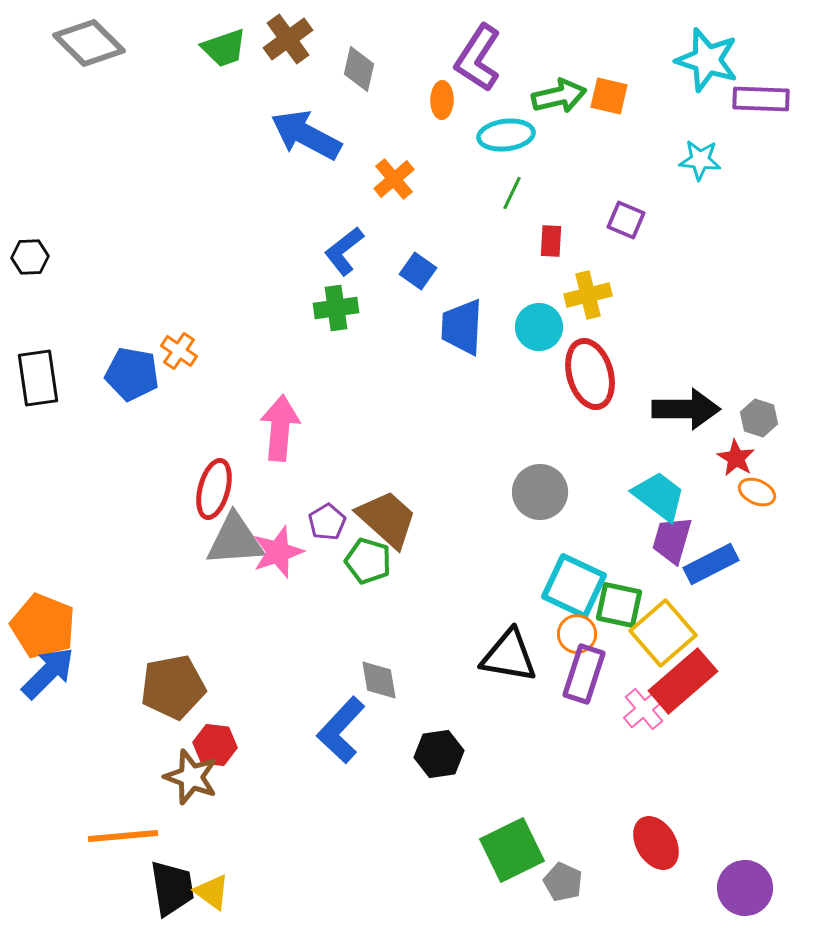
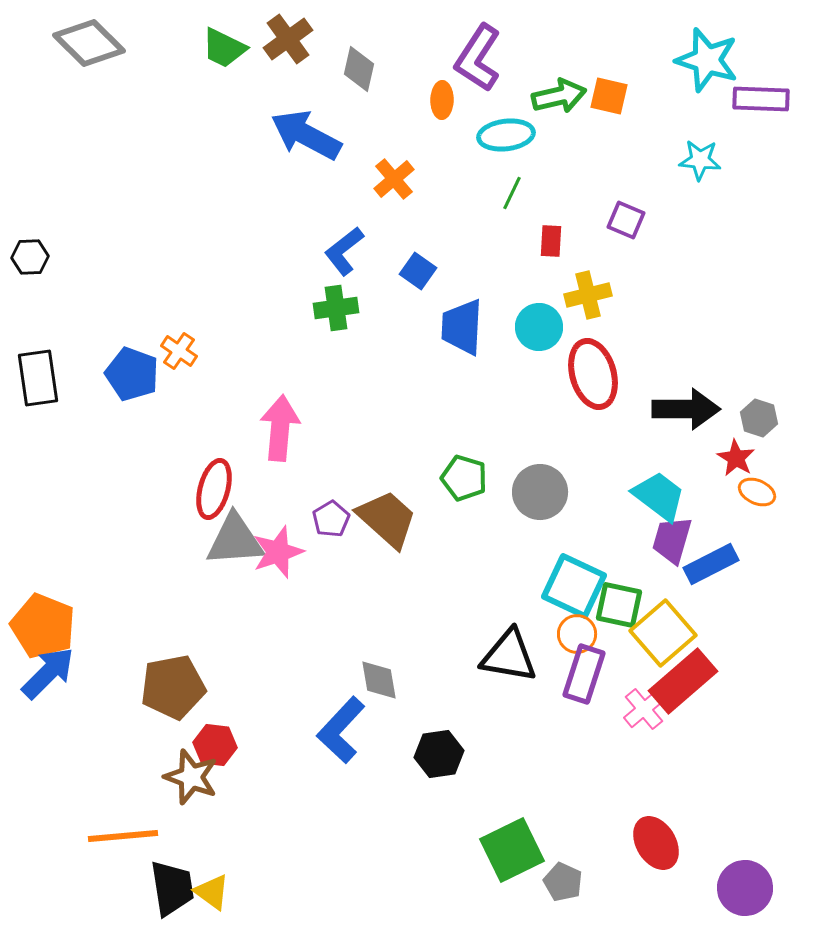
green trapezoid at (224, 48): rotated 45 degrees clockwise
blue pentagon at (132, 374): rotated 10 degrees clockwise
red ellipse at (590, 374): moved 3 px right
purple pentagon at (327, 522): moved 4 px right, 3 px up
green pentagon at (368, 561): moved 96 px right, 83 px up
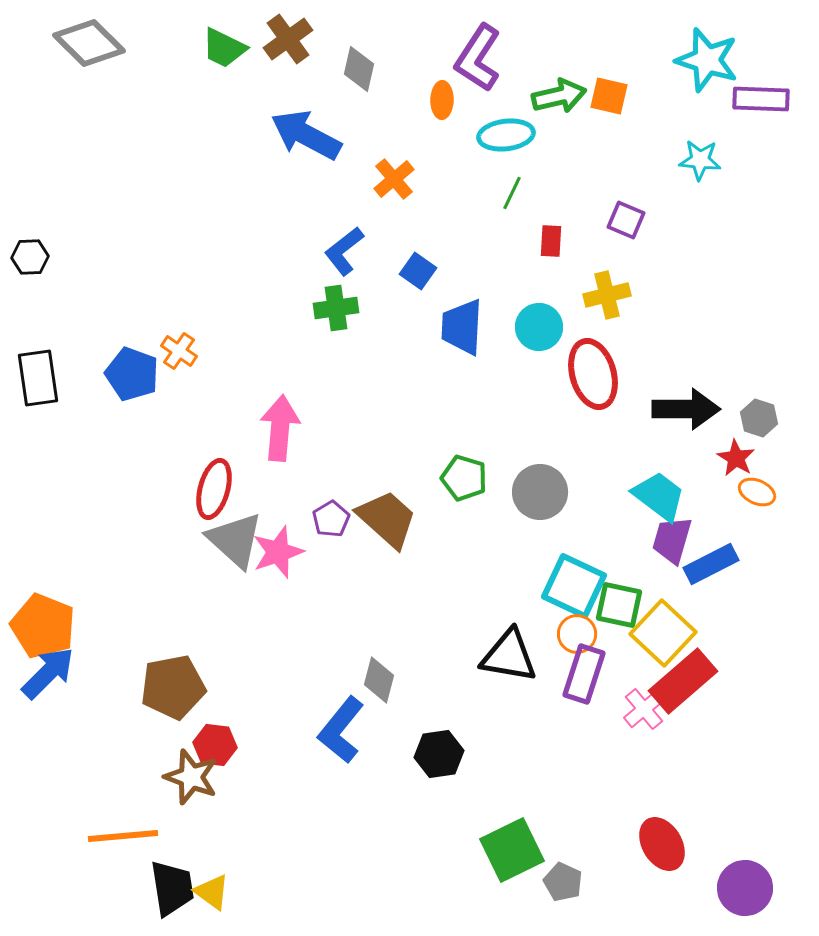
yellow cross at (588, 295): moved 19 px right
gray triangle at (235, 540): rotated 46 degrees clockwise
yellow square at (663, 633): rotated 6 degrees counterclockwise
gray diamond at (379, 680): rotated 24 degrees clockwise
blue L-shape at (341, 730): rotated 4 degrees counterclockwise
red ellipse at (656, 843): moved 6 px right, 1 px down
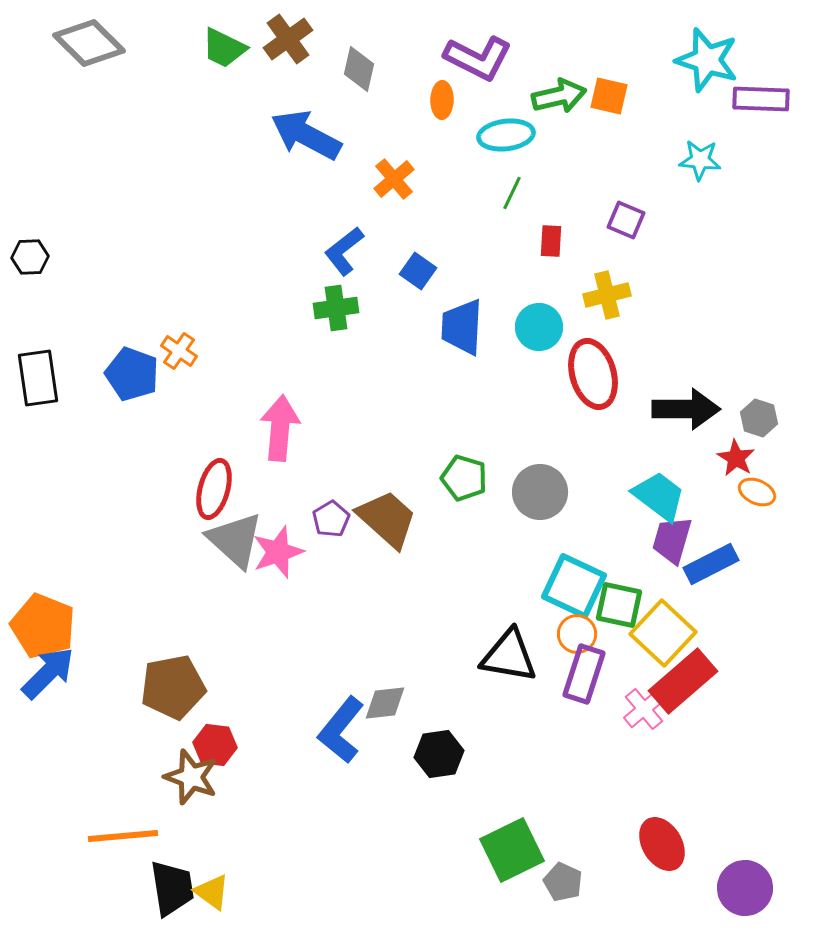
purple L-shape at (478, 58): rotated 96 degrees counterclockwise
gray diamond at (379, 680): moved 6 px right, 23 px down; rotated 69 degrees clockwise
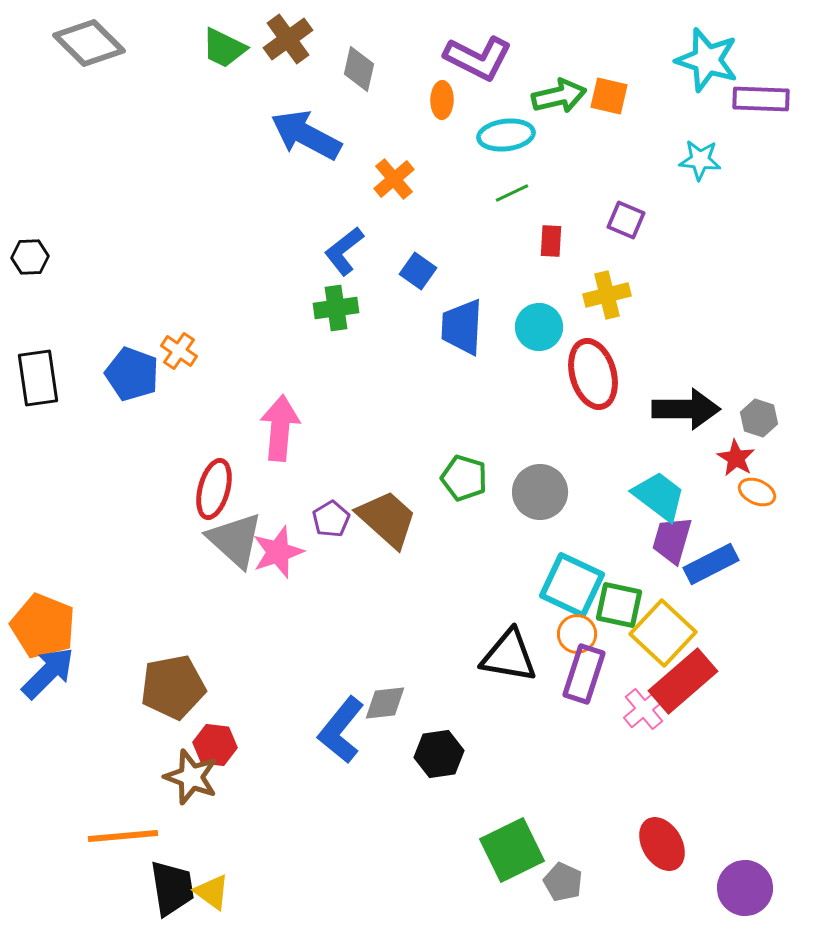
green line at (512, 193): rotated 40 degrees clockwise
cyan square at (574, 586): moved 2 px left, 1 px up
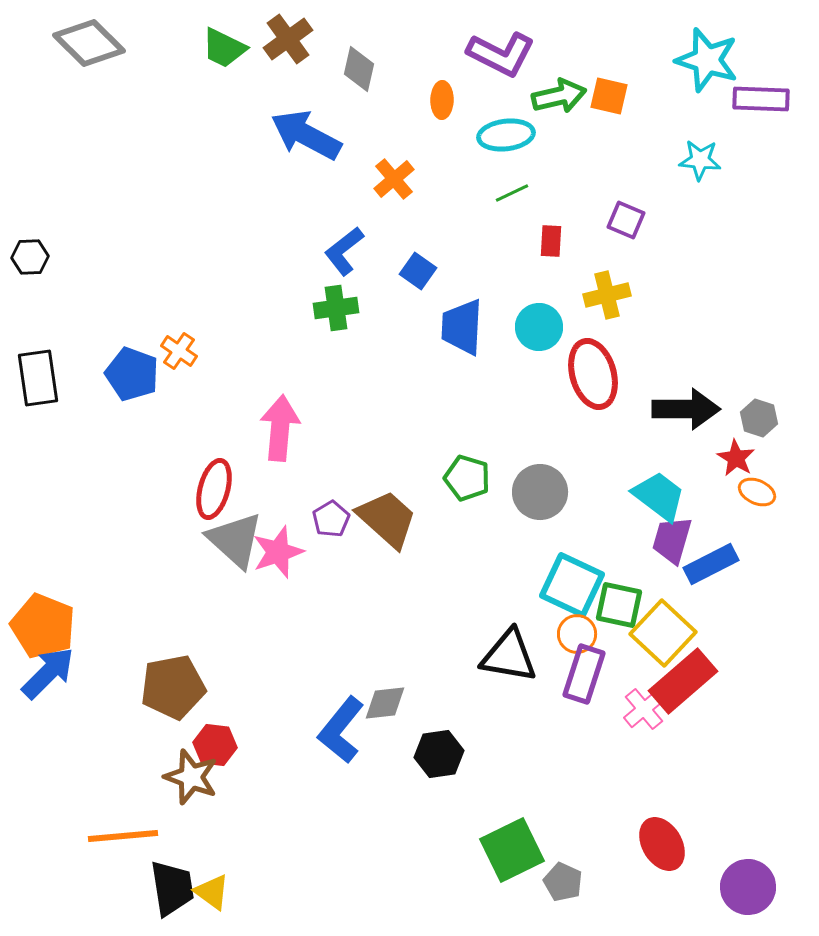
purple L-shape at (478, 58): moved 23 px right, 4 px up
green pentagon at (464, 478): moved 3 px right
purple circle at (745, 888): moved 3 px right, 1 px up
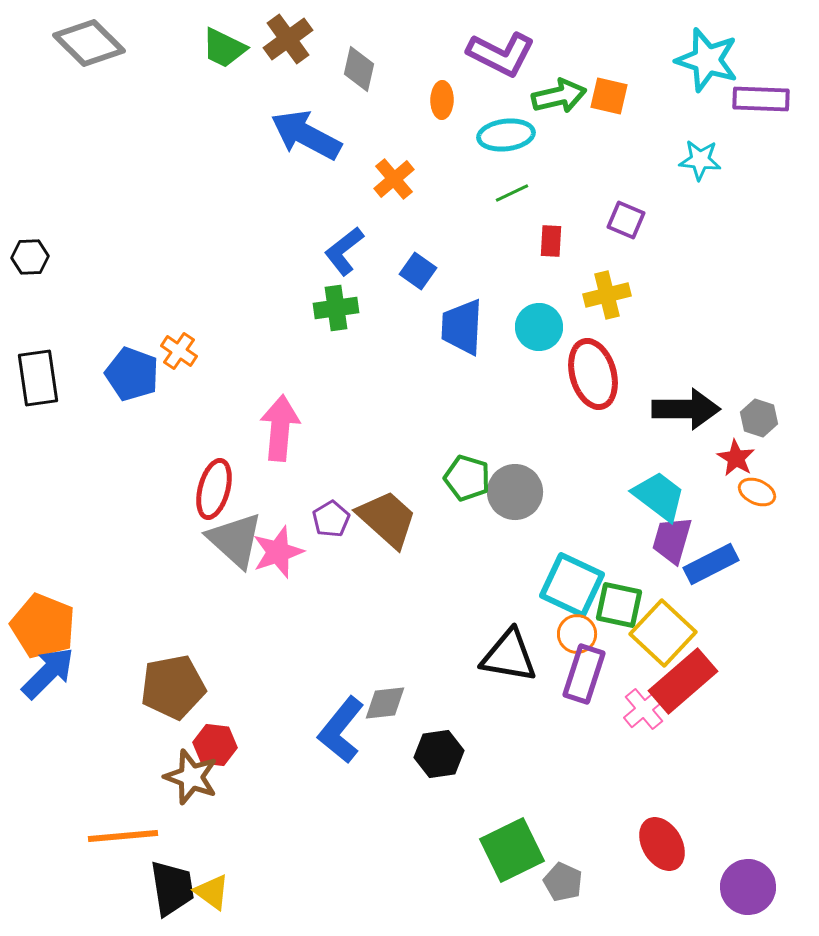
gray circle at (540, 492): moved 25 px left
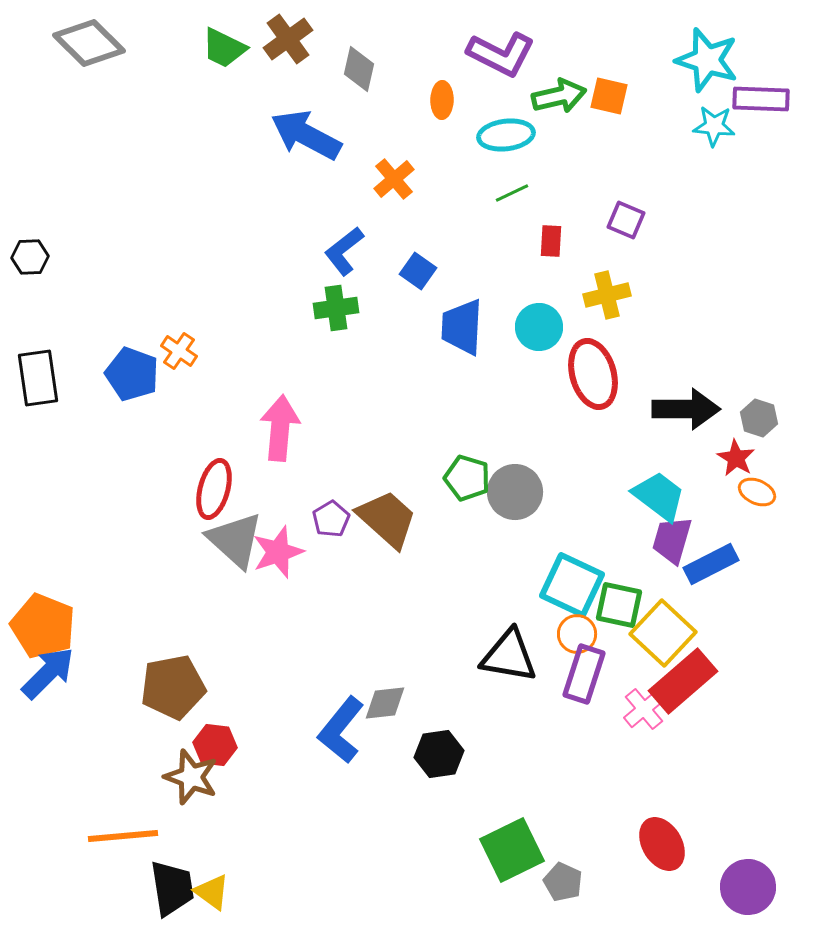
cyan star at (700, 160): moved 14 px right, 34 px up
